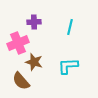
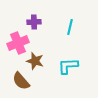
brown star: moved 1 px right, 1 px up
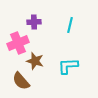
cyan line: moved 2 px up
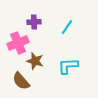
cyan line: moved 3 px left, 2 px down; rotated 21 degrees clockwise
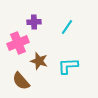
brown star: moved 4 px right
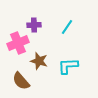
purple cross: moved 3 px down
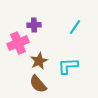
cyan line: moved 8 px right
brown star: rotated 30 degrees clockwise
brown semicircle: moved 17 px right, 3 px down
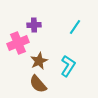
cyan L-shape: rotated 125 degrees clockwise
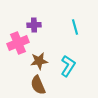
cyan line: rotated 49 degrees counterclockwise
brown star: rotated 18 degrees clockwise
brown semicircle: moved 1 px down; rotated 18 degrees clockwise
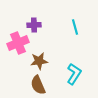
cyan L-shape: moved 6 px right, 8 px down
